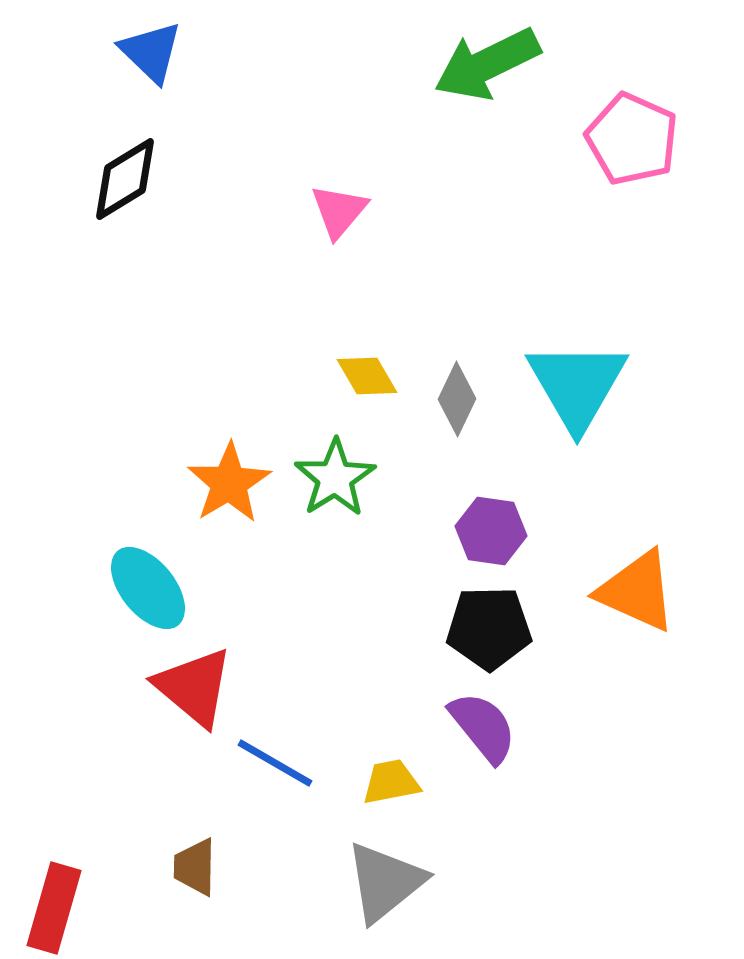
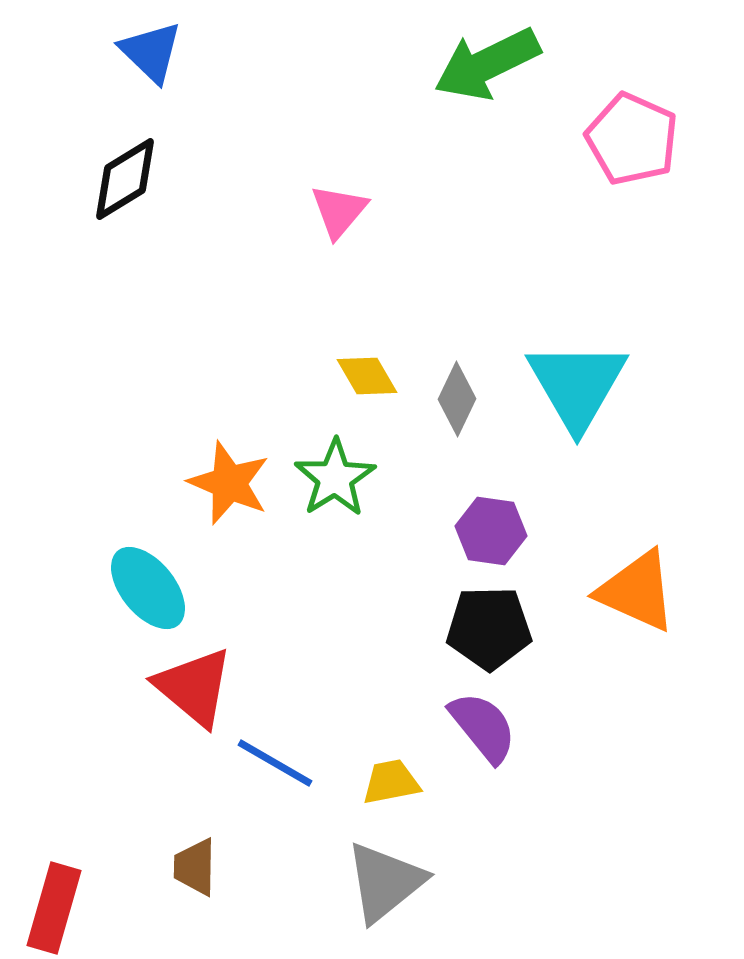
orange star: rotated 18 degrees counterclockwise
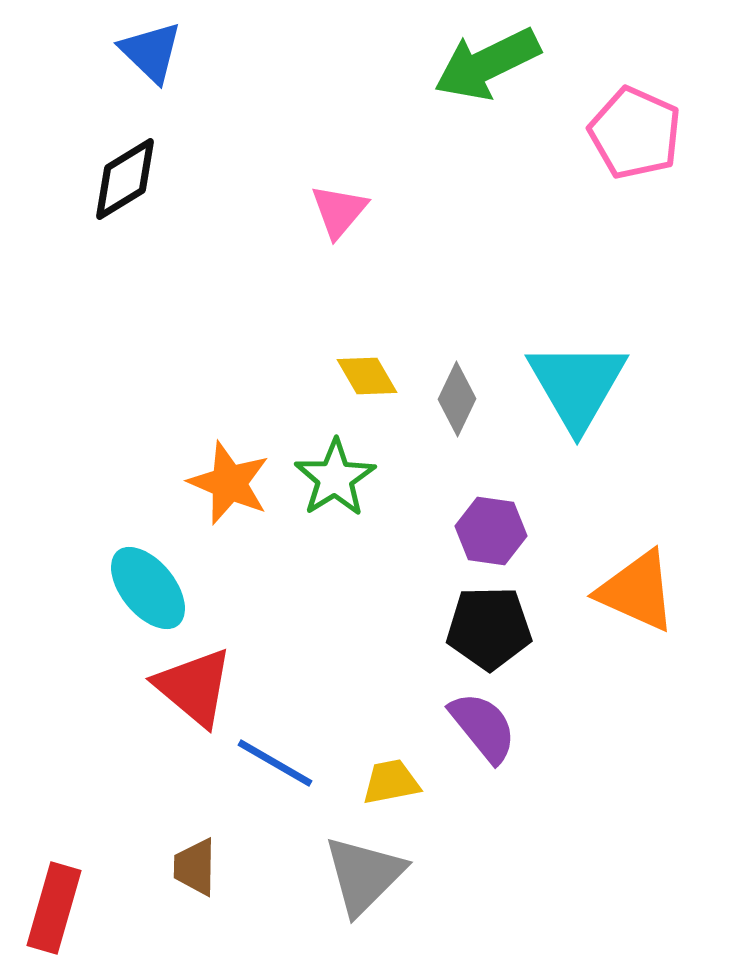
pink pentagon: moved 3 px right, 6 px up
gray triangle: moved 21 px left, 7 px up; rotated 6 degrees counterclockwise
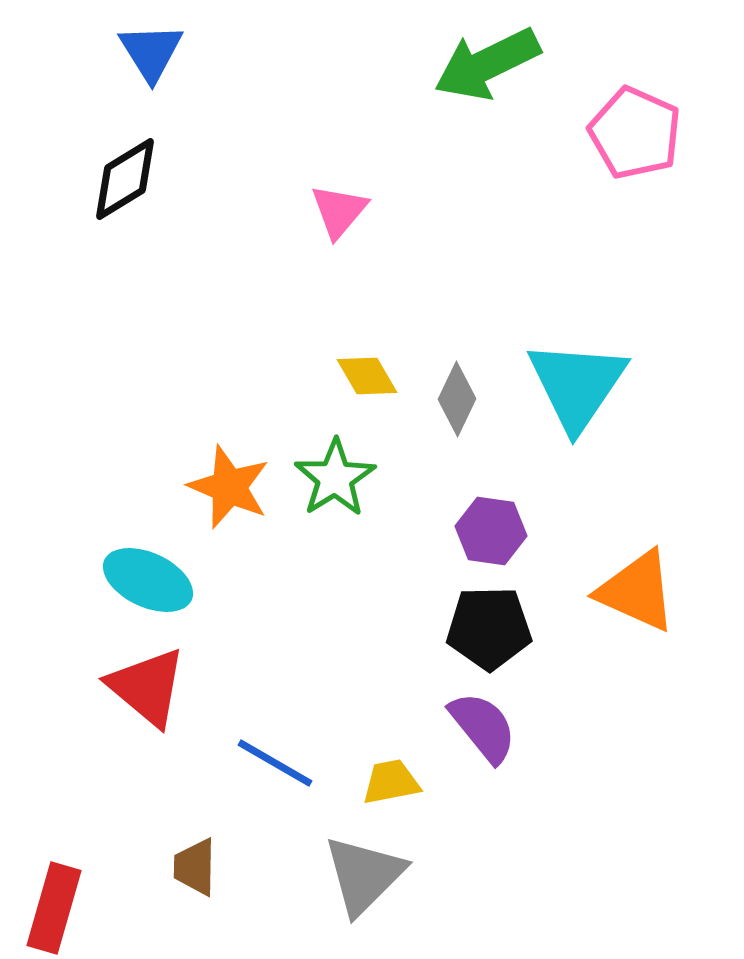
blue triangle: rotated 14 degrees clockwise
cyan triangle: rotated 4 degrees clockwise
orange star: moved 4 px down
cyan ellipse: moved 8 px up; rotated 26 degrees counterclockwise
red triangle: moved 47 px left
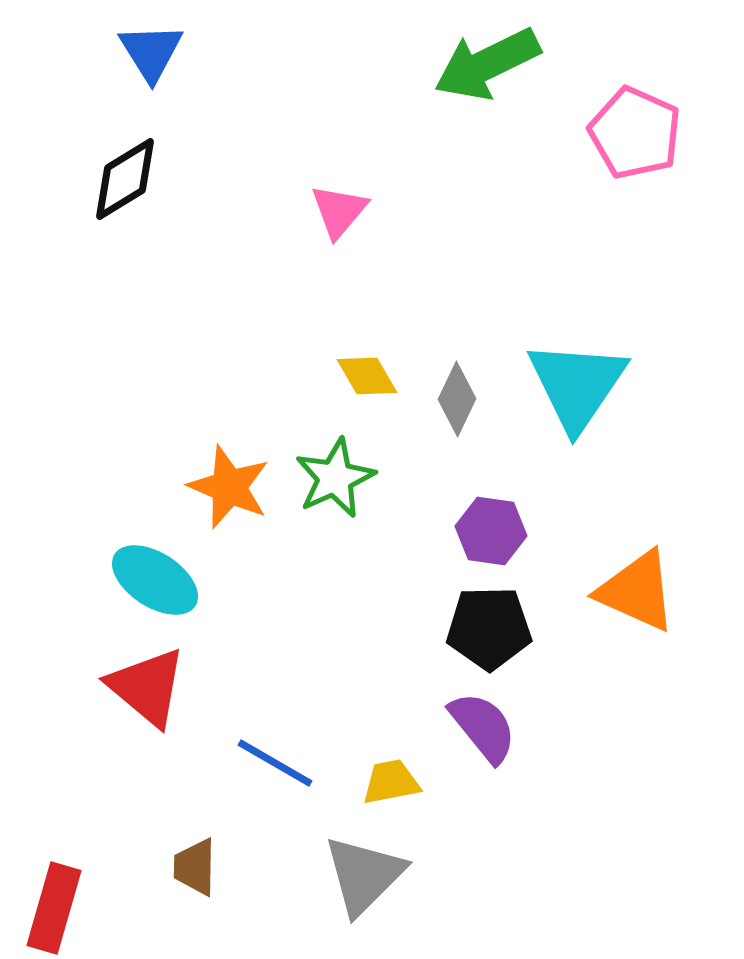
green star: rotated 8 degrees clockwise
cyan ellipse: moved 7 px right; rotated 8 degrees clockwise
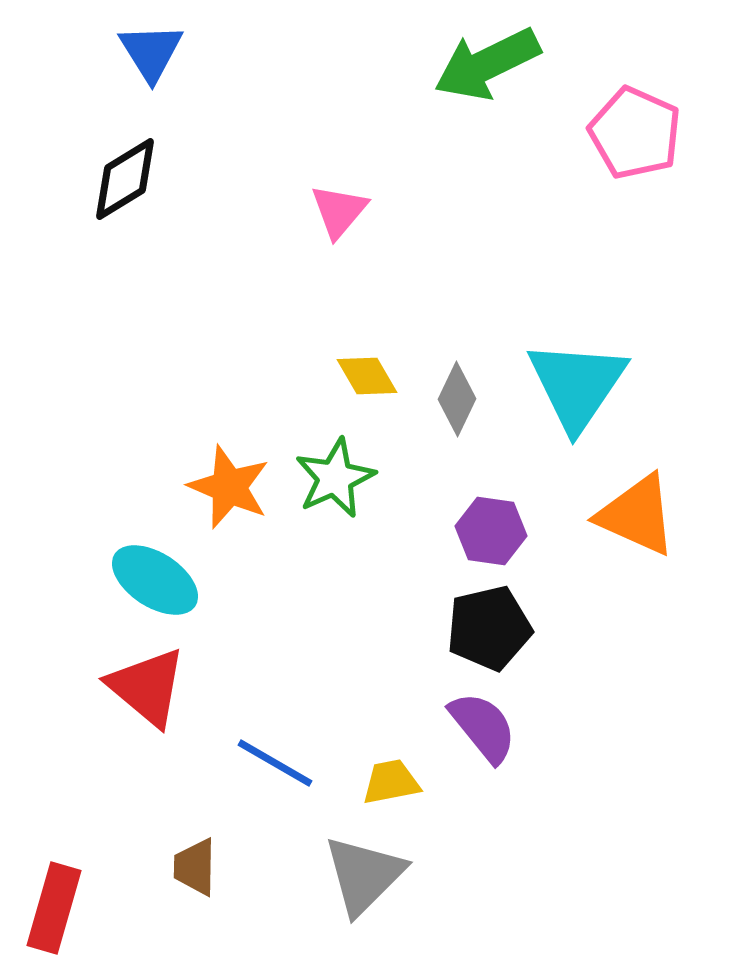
orange triangle: moved 76 px up
black pentagon: rotated 12 degrees counterclockwise
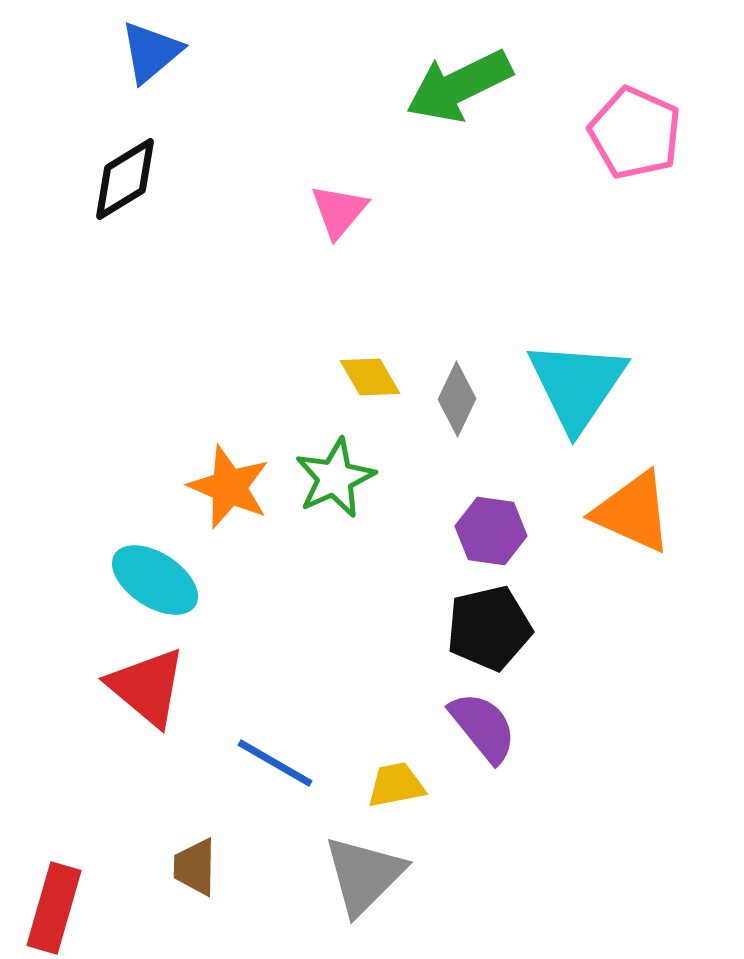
blue triangle: rotated 22 degrees clockwise
green arrow: moved 28 px left, 22 px down
yellow diamond: moved 3 px right, 1 px down
orange triangle: moved 4 px left, 3 px up
yellow trapezoid: moved 5 px right, 3 px down
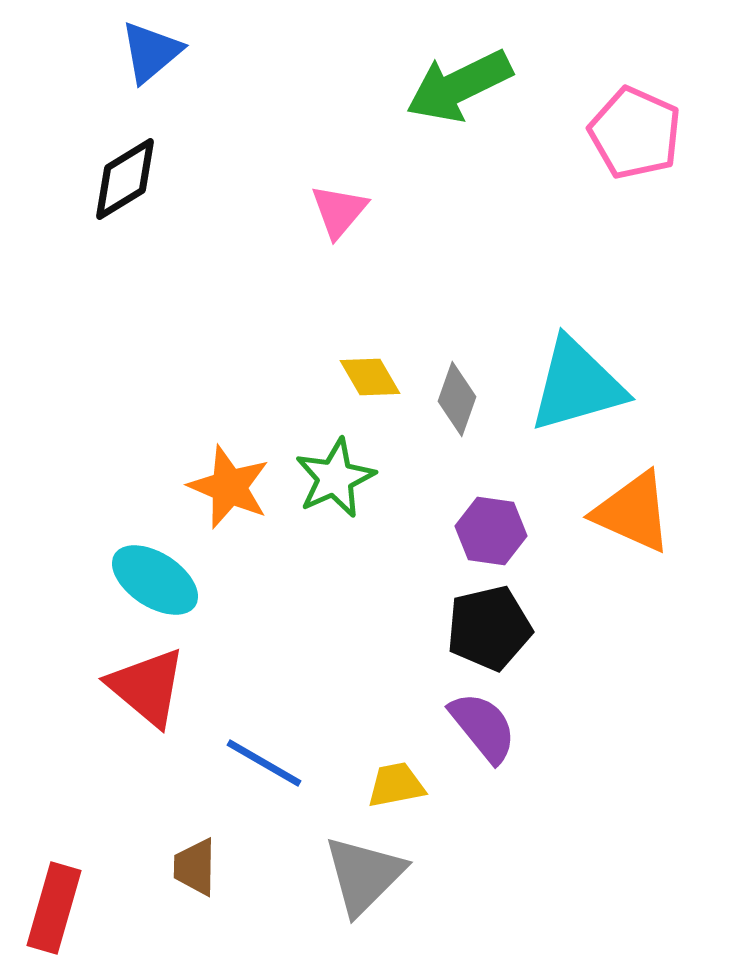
cyan triangle: rotated 40 degrees clockwise
gray diamond: rotated 6 degrees counterclockwise
blue line: moved 11 px left
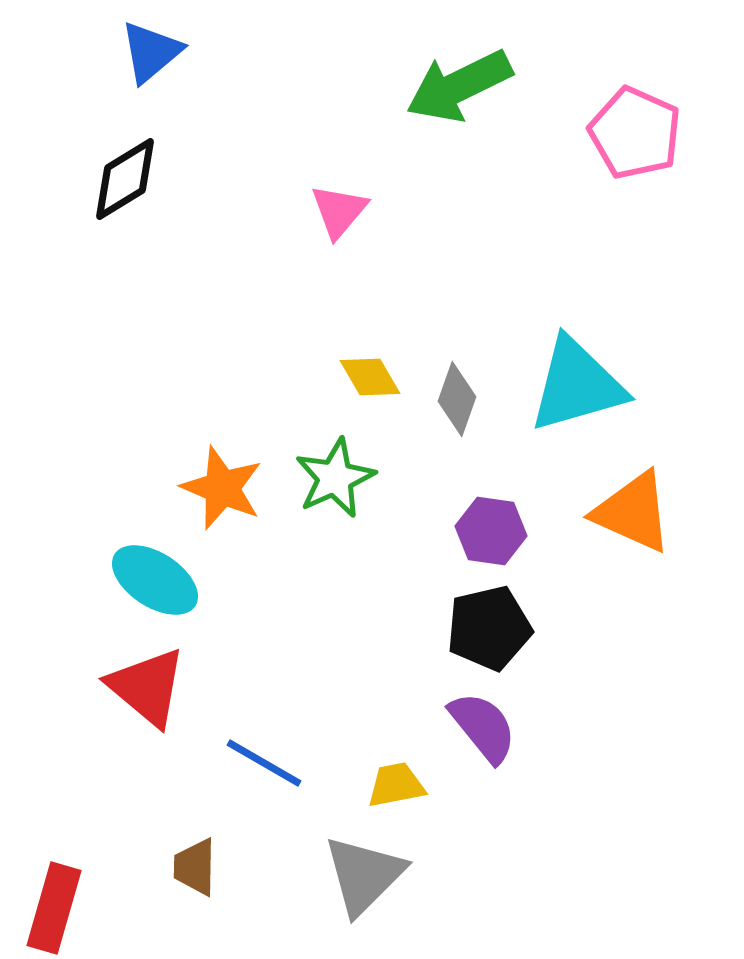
orange star: moved 7 px left, 1 px down
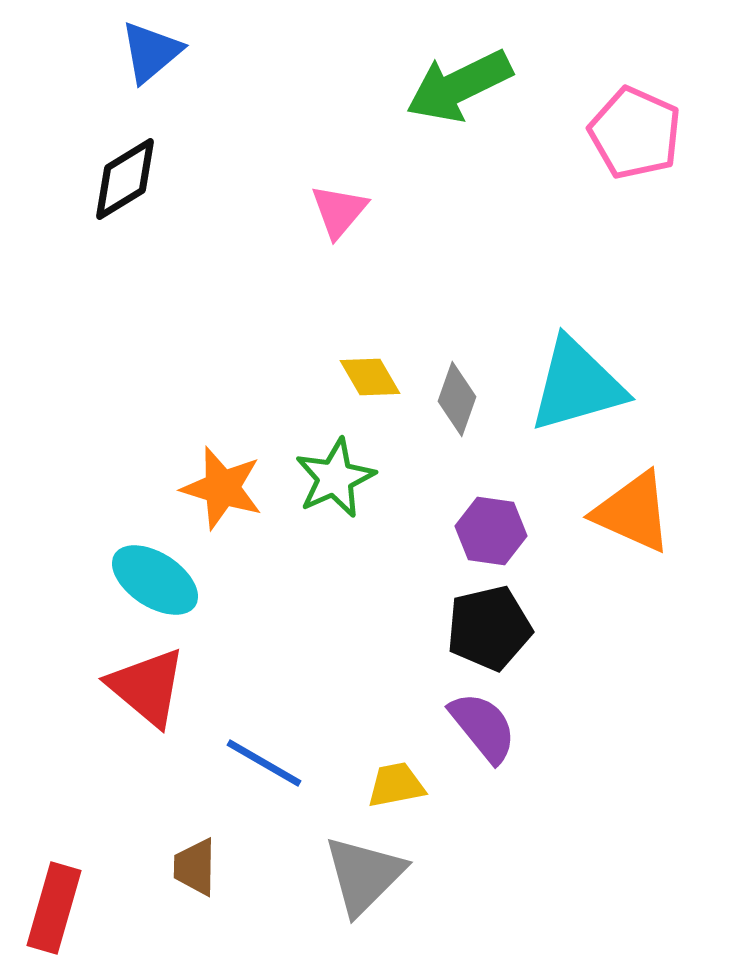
orange star: rotated 6 degrees counterclockwise
